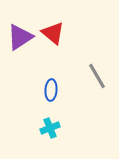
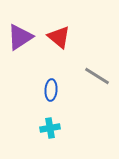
red triangle: moved 6 px right, 4 px down
gray line: rotated 28 degrees counterclockwise
cyan cross: rotated 12 degrees clockwise
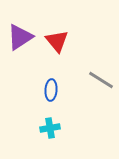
red triangle: moved 2 px left, 4 px down; rotated 10 degrees clockwise
gray line: moved 4 px right, 4 px down
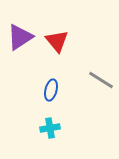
blue ellipse: rotated 10 degrees clockwise
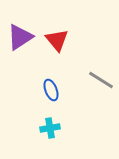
red triangle: moved 1 px up
blue ellipse: rotated 35 degrees counterclockwise
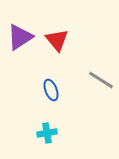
cyan cross: moved 3 px left, 5 px down
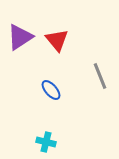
gray line: moved 1 px left, 4 px up; rotated 36 degrees clockwise
blue ellipse: rotated 20 degrees counterclockwise
cyan cross: moved 1 px left, 9 px down; rotated 24 degrees clockwise
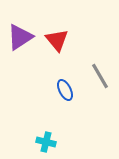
gray line: rotated 8 degrees counterclockwise
blue ellipse: moved 14 px right; rotated 15 degrees clockwise
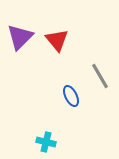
purple triangle: rotated 12 degrees counterclockwise
blue ellipse: moved 6 px right, 6 px down
